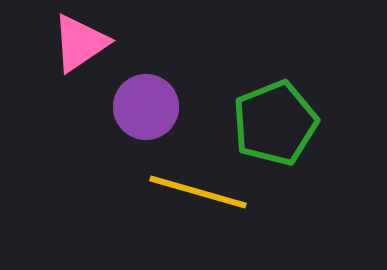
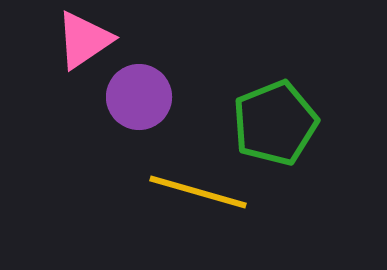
pink triangle: moved 4 px right, 3 px up
purple circle: moved 7 px left, 10 px up
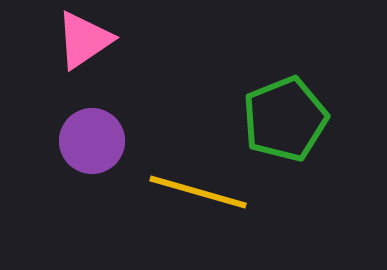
purple circle: moved 47 px left, 44 px down
green pentagon: moved 10 px right, 4 px up
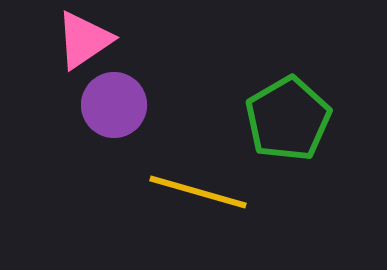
green pentagon: moved 3 px right; rotated 8 degrees counterclockwise
purple circle: moved 22 px right, 36 px up
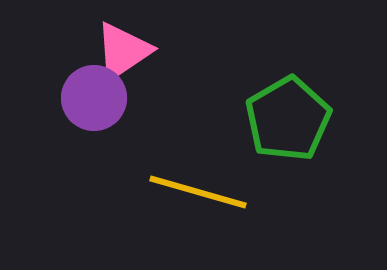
pink triangle: moved 39 px right, 11 px down
purple circle: moved 20 px left, 7 px up
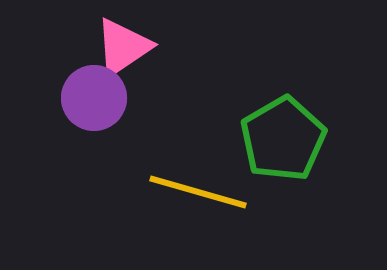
pink triangle: moved 4 px up
green pentagon: moved 5 px left, 20 px down
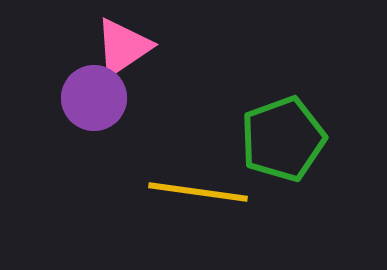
green pentagon: rotated 10 degrees clockwise
yellow line: rotated 8 degrees counterclockwise
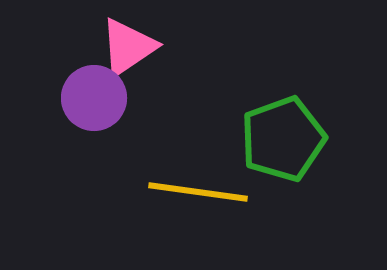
pink triangle: moved 5 px right
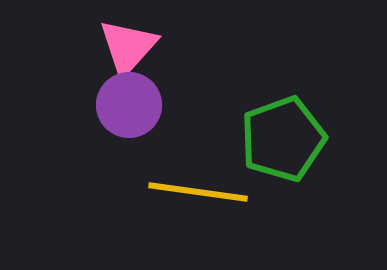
pink triangle: rotated 14 degrees counterclockwise
purple circle: moved 35 px right, 7 px down
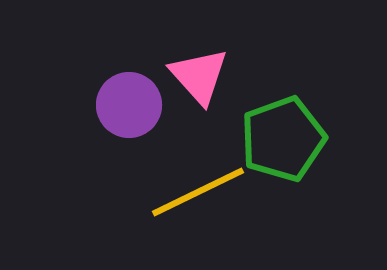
pink triangle: moved 71 px right, 29 px down; rotated 24 degrees counterclockwise
yellow line: rotated 34 degrees counterclockwise
